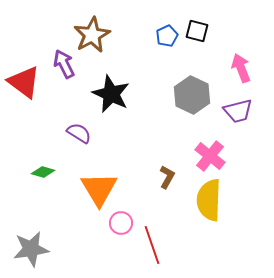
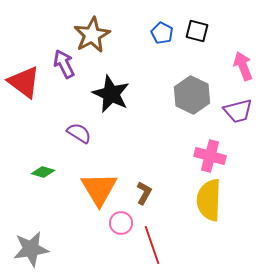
blue pentagon: moved 5 px left, 3 px up; rotated 20 degrees counterclockwise
pink arrow: moved 2 px right, 2 px up
pink cross: rotated 24 degrees counterclockwise
brown L-shape: moved 23 px left, 16 px down
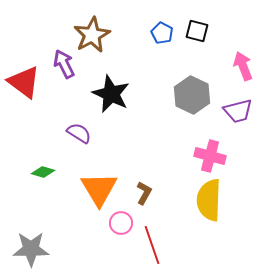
gray star: rotated 9 degrees clockwise
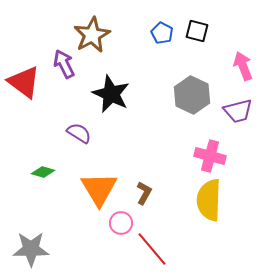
red line: moved 4 px down; rotated 21 degrees counterclockwise
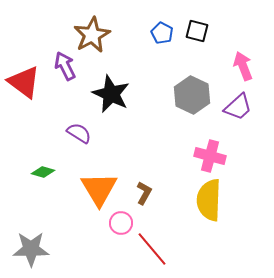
purple arrow: moved 1 px right, 2 px down
purple trapezoid: moved 4 px up; rotated 28 degrees counterclockwise
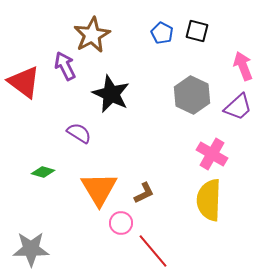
pink cross: moved 2 px right, 2 px up; rotated 16 degrees clockwise
brown L-shape: rotated 35 degrees clockwise
red line: moved 1 px right, 2 px down
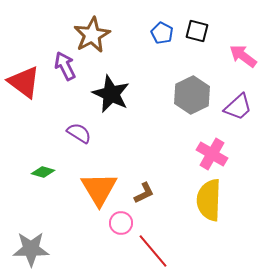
pink arrow: moved 10 px up; rotated 32 degrees counterclockwise
gray hexagon: rotated 9 degrees clockwise
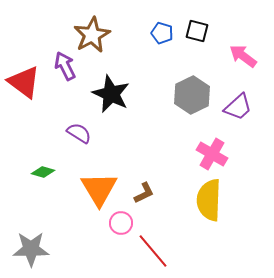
blue pentagon: rotated 10 degrees counterclockwise
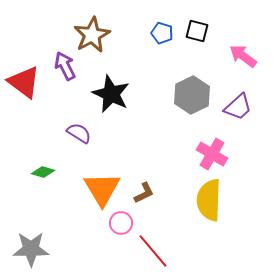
orange triangle: moved 3 px right
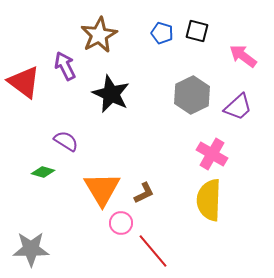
brown star: moved 7 px right
purple semicircle: moved 13 px left, 8 px down
